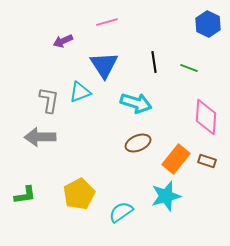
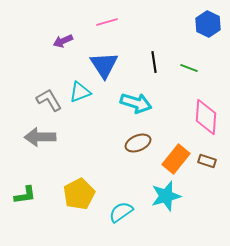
gray L-shape: rotated 40 degrees counterclockwise
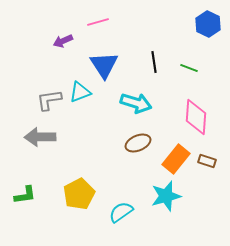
pink line: moved 9 px left
gray L-shape: rotated 68 degrees counterclockwise
pink diamond: moved 10 px left
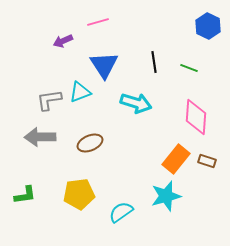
blue hexagon: moved 2 px down
brown ellipse: moved 48 px left
yellow pentagon: rotated 20 degrees clockwise
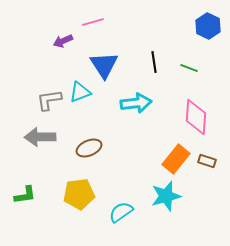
pink line: moved 5 px left
cyan arrow: rotated 24 degrees counterclockwise
brown ellipse: moved 1 px left, 5 px down
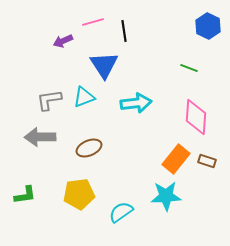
black line: moved 30 px left, 31 px up
cyan triangle: moved 4 px right, 5 px down
cyan star: rotated 12 degrees clockwise
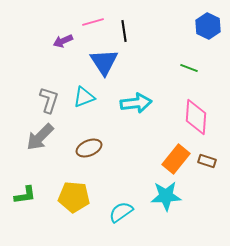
blue triangle: moved 3 px up
gray L-shape: rotated 116 degrees clockwise
gray arrow: rotated 44 degrees counterclockwise
yellow pentagon: moved 5 px left, 3 px down; rotated 12 degrees clockwise
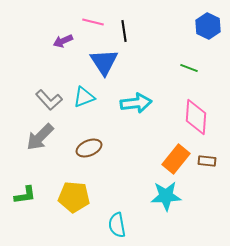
pink line: rotated 30 degrees clockwise
gray L-shape: rotated 120 degrees clockwise
brown rectangle: rotated 12 degrees counterclockwise
cyan semicircle: moved 4 px left, 13 px down; rotated 65 degrees counterclockwise
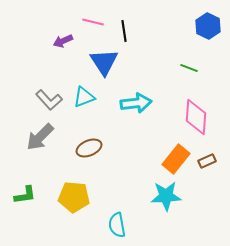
brown rectangle: rotated 30 degrees counterclockwise
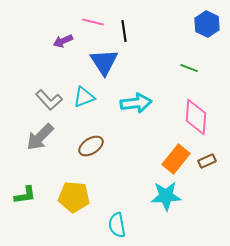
blue hexagon: moved 1 px left, 2 px up
brown ellipse: moved 2 px right, 2 px up; rotated 10 degrees counterclockwise
